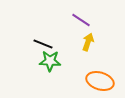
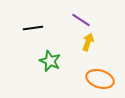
black line: moved 10 px left, 16 px up; rotated 30 degrees counterclockwise
green star: rotated 20 degrees clockwise
orange ellipse: moved 2 px up
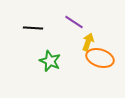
purple line: moved 7 px left, 2 px down
black line: rotated 12 degrees clockwise
orange ellipse: moved 21 px up
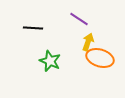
purple line: moved 5 px right, 3 px up
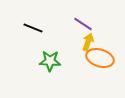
purple line: moved 4 px right, 5 px down
black line: rotated 18 degrees clockwise
green star: rotated 20 degrees counterclockwise
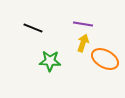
purple line: rotated 24 degrees counterclockwise
yellow arrow: moved 5 px left, 1 px down
orange ellipse: moved 5 px right, 1 px down; rotated 12 degrees clockwise
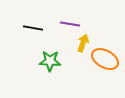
purple line: moved 13 px left
black line: rotated 12 degrees counterclockwise
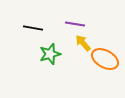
purple line: moved 5 px right
yellow arrow: rotated 60 degrees counterclockwise
green star: moved 7 px up; rotated 20 degrees counterclockwise
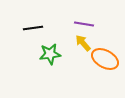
purple line: moved 9 px right
black line: rotated 18 degrees counterclockwise
green star: rotated 10 degrees clockwise
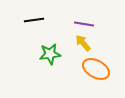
black line: moved 1 px right, 8 px up
orange ellipse: moved 9 px left, 10 px down
